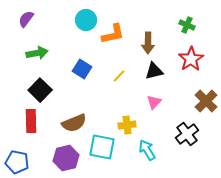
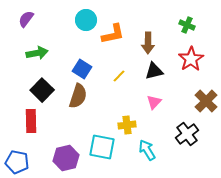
black square: moved 2 px right
brown semicircle: moved 4 px right, 27 px up; rotated 50 degrees counterclockwise
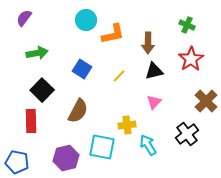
purple semicircle: moved 2 px left, 1 px up
brown semicircle: moved 15 px down; rotated 10 degrees clockwise
cyan arrow: moved 1 px right, 5 px up
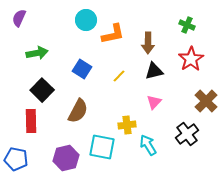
purple semicircle: moved 5 px left; rotated 12 degrees counterclockwise
blue pentagon: moved 1 px left, 3 px up
